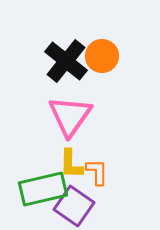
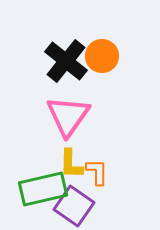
pink triangle: moved 2 px left
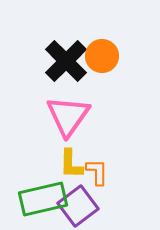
black cross: rotated 6 degrees clockwise
green rectangle: moved 10 px down
purple square: moved 4 px right; rotated 18 degrees clockwise
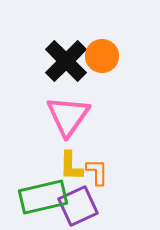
yellow L-shape: moved 2 px down
green rectangle: moved 2 px up
purple square: rotated 12 degrees clockwise
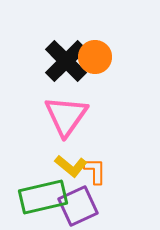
orange circle: moved 7 px left, 1 px down
pink triangle: moved 2 px left
yellow L-shape: rotated 52 degrees counterclockwise
orange L-shape: moved 2 px left, 1 px up
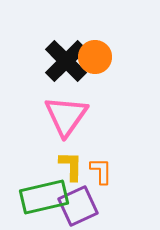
yellow L-shape: rotated 128 degrees counterclockwise
orange L-shape: moved 6 px right
green rectangle: moved 1 px right
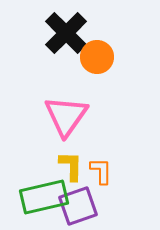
orange circle: moved 2 px right
black cross: moved 28 px up
purple square: rotated 6 degrees clockwise
